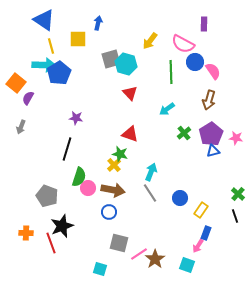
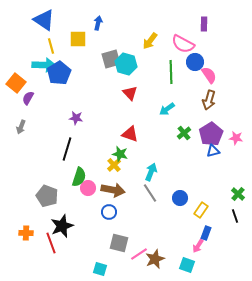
pink semicircle at (213, 71): moved 4 px left, 4 px down
brown star at (155, 259): rotated 12 degrees clockwise
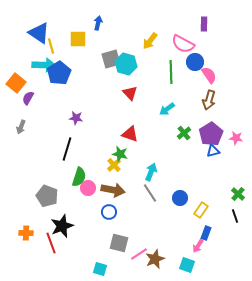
blue triangle at (44, 20): moved 5 px left, 13 px down
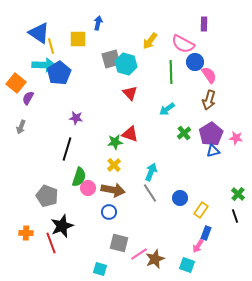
green star at (120, 154): moved 5 px left, 12 px up; rotated 21 degrees counterclockwise
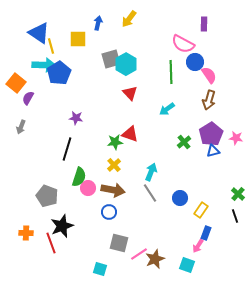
yellow arrow at (150, 41): moved 21 px left, 22 px up
cyan hexagon at (126, 64): rotated 15 degrees clockwise
green cross at (184, 133): moved 9 px down
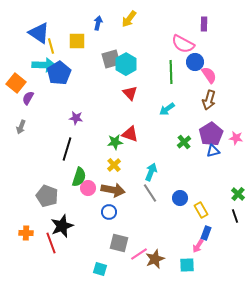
yellow square at (78, 39): moved 1 px left, 2 px down
yellow rectangle at (201, 210): rotated 63 degrees counterclockwise
cyan square at (187, 265): rotated 21 degrees counterclockwise
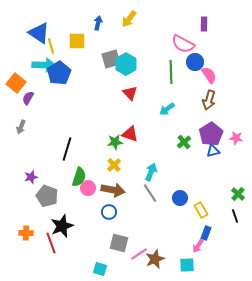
purple star at (76, 118): moved 45 px left, 59 px down; rotated 24 degrees counterclockwise
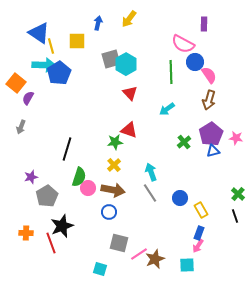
red triangle at (130, 134): moved 1 px left, 4 px up
cyan arrow at (151, 172): rotated 42 degrees counterclockwise
gray pentagon at (47, 196): rotated 20 degrees clockwise
blue rectangle at (206, 233): moved 7 px left
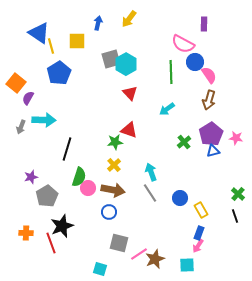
cyan arrow at (44, 65): moved 55 px down
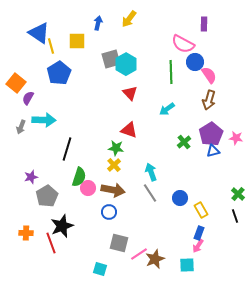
green star at (115, 142): moved 1 px right, 6 px down; rotated 14 degrees clockwise
